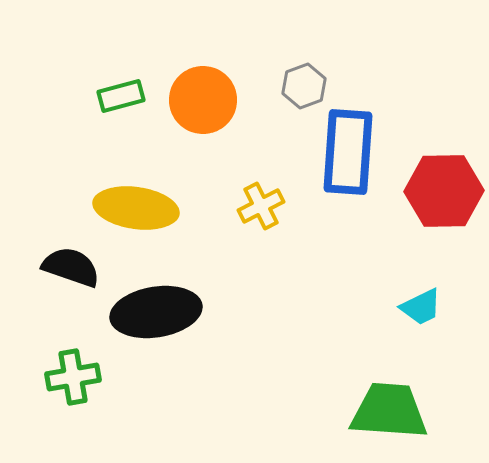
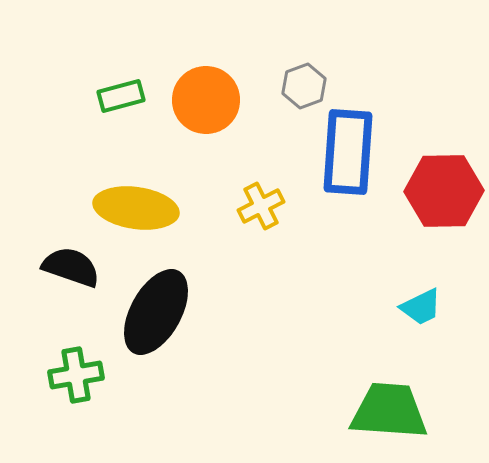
orange circle: moved 3 px right
black ellipse: rotated 52 degrees counterclockwise
green cross: moved 3 px right, 2 px up
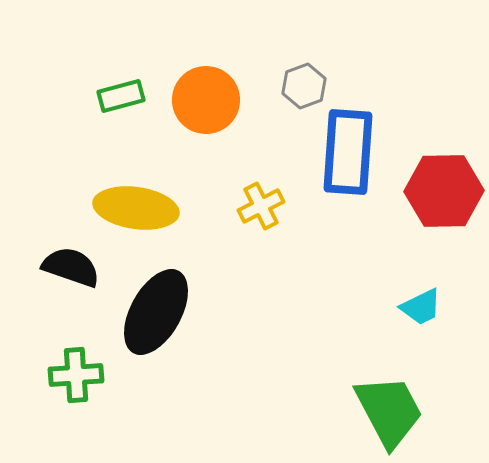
green cross: rotated 6 degrees clockwise
green trapezoid: rotated 58 degrees clockwise
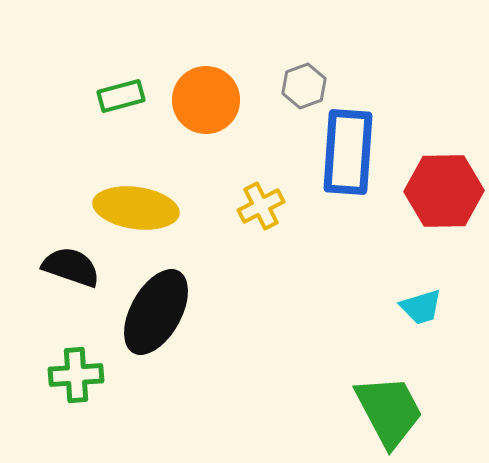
cyan trapezoid: rotated 9 degrees clockwise
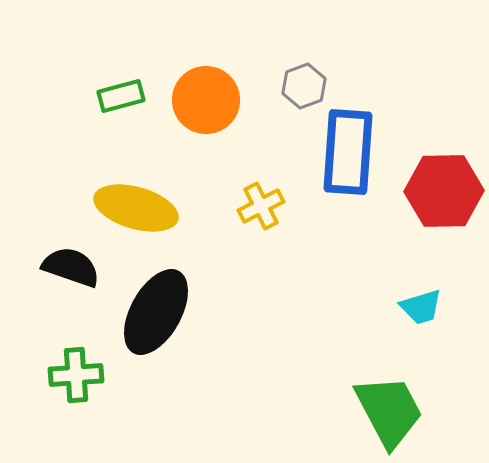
yellow ellipse: rotated 8 degrees clockwise
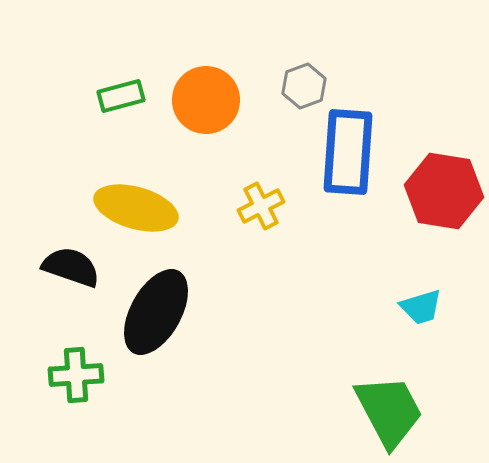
red hexagon: rotated 10 degrees clockwise
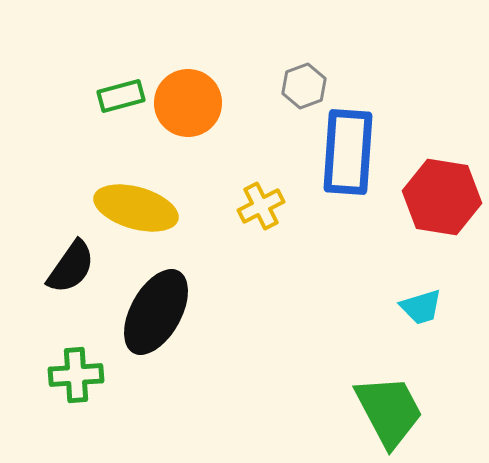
orange circle: moved 18 px left, 3 px down
red hexagon: moved 2 px left, 6 px down
black semicircle: rotated 106 degrees clockwise
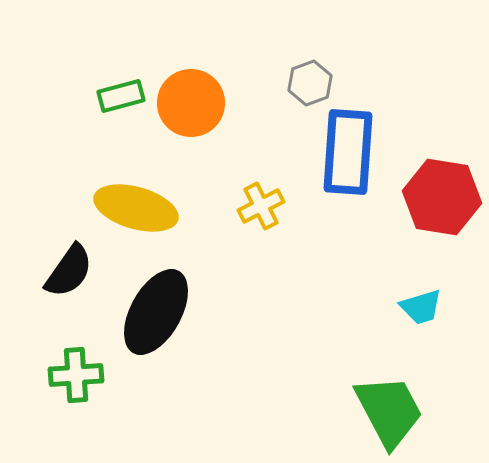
gray hexagon: moved 6 px right, 3 px up
orange circle: moved 3 px right
black semicircle: moved 2 px left, 4 px down
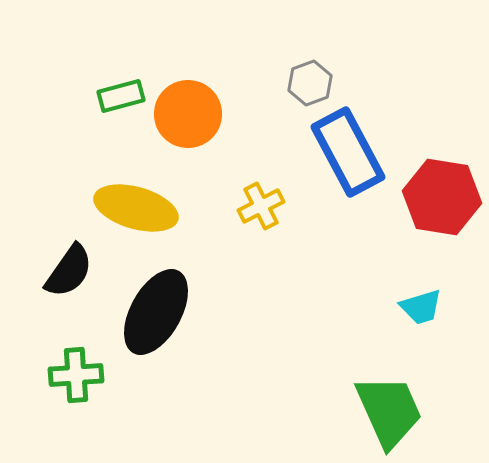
orange circle: moved 3 px left, 11 px down
blue rectangle: rotated 32 degrees counterclockwise
green trapezoid: rotated 4 degrees clockwise
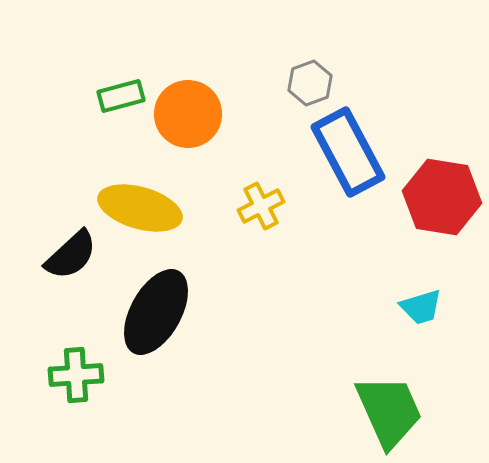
yellow ellipse: moved 4 px right
black semicircle: moved 2 px right, 16 px up; rotated 12 degrees clockwise
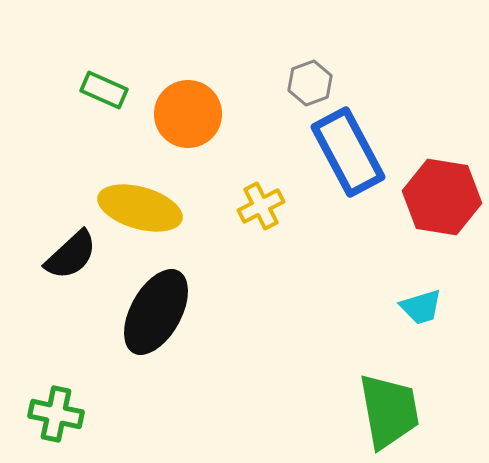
green rectangle: moved 17 px left, 6 px up; rotated 39 degrees clockwise
green cross: moved 20 px left, 39 px down; rotated 16 degrees clockwise
green trapezoid: rotated 14 degrees clockwise
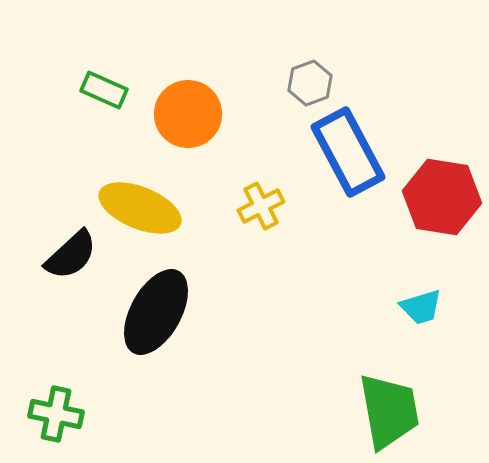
yellow ellipse: rotated 6 degrees clockwise
